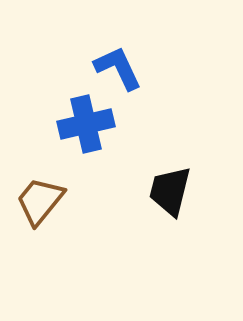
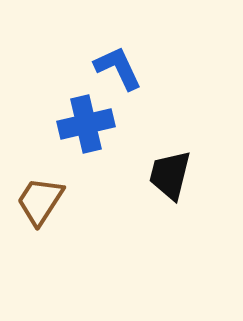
black trapezoid: moved 16 px up
brown trapezoid: rotated 6 degrees counterclockwise
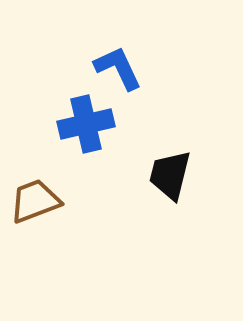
brown trapezoid: moved 5 px left; rotated 36 degrees clockwise
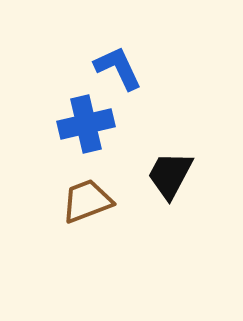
black trapezoid: rotated 14 degrees clockwise
brown trapezoid: moved 52 px right
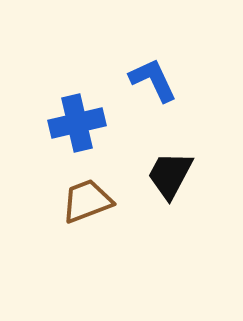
blue L-shape: moved 35 px right, 12 px down
blue cross: moved 9 px left, 1 px up
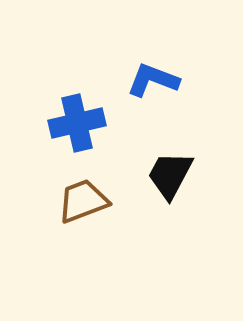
blue L-shape: rotated 44 degrees counterclockwise
brown trapezoid: moved 4 px left
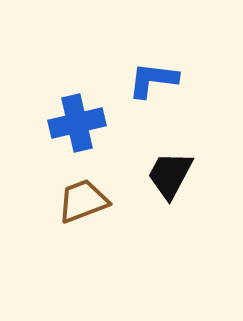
blue L-shape: rotated 14 degrees counterclockwise
